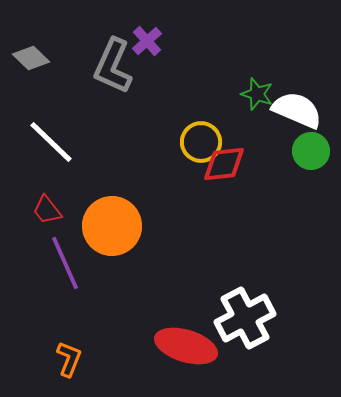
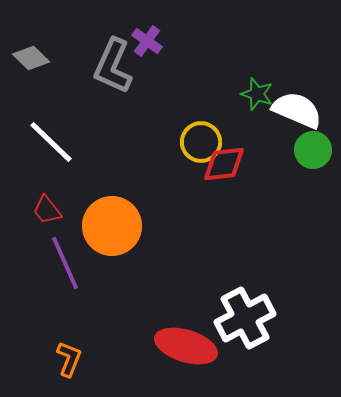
purple cross: rotated 12 degrees counterclockwise
green circle: moved 2 px right, 1 px up
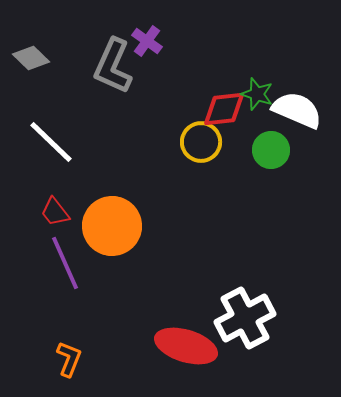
green circle: moved 42 px left
red diamond: moved 55 px up
red trapezoid: moved 8 px right, 2 px down
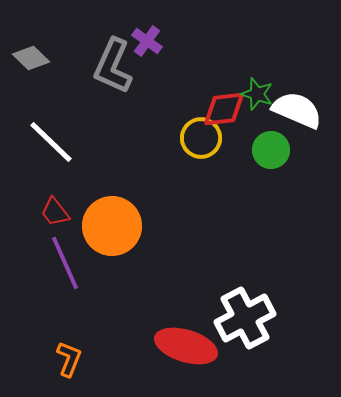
yellow circle: moved 4 px up
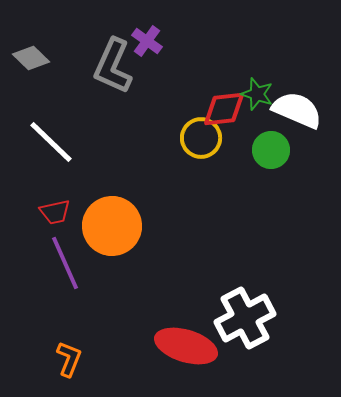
red trapezoid: rotated 64 degrees counterclockwise
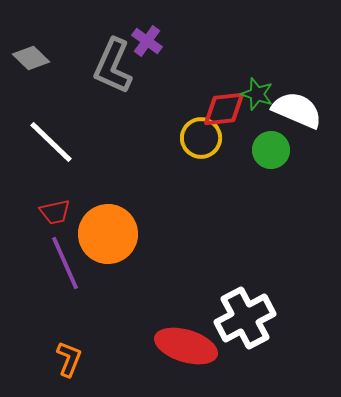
orange circle: moved 4 px left, 8 px down
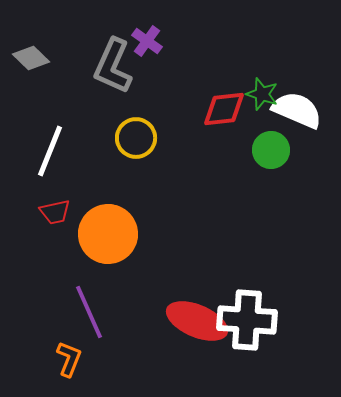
green star: moved 5 px right
yellow circle: moved 65 px left
white line: moved 1 px left, 9 px down; rotated 68 degrees clockwise
purple line: moved 24 px right, 49 px down
white cross: moved 2 px right, 2 px down; rotated 32 degrees clockwise
red ellipse: moved 11 px right, 25 px up; rotated 6 degrees clockwise
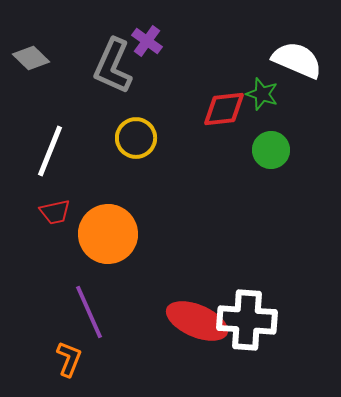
white semicircle: moved 50 px up
